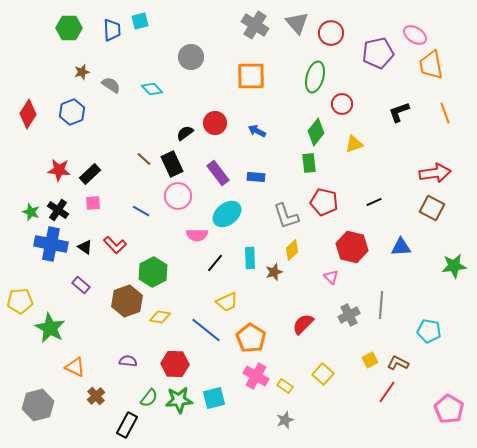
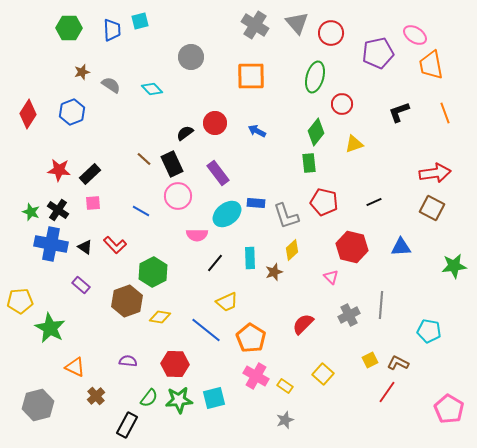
blue rectangle at (256, 177): moved 26 px down
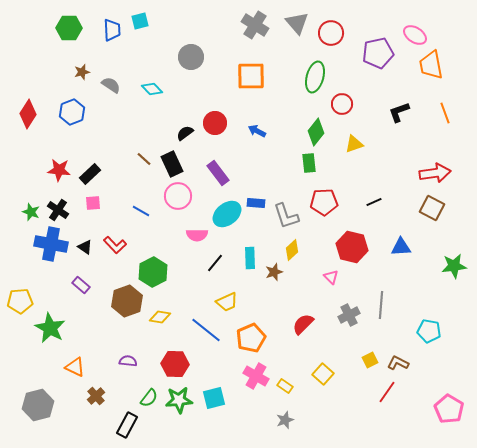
red pentagon at (324, 202): rotated 16 degrees counterclockwise
orange pentagon at (251, 338): rotated 16 degrees clockwise
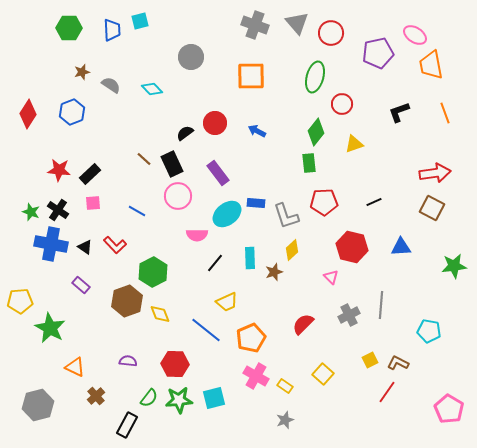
gray cross at (255, 25): rotated 12 degrees counterclockwise
blue line at (141, 211): moved 4 px left
yellow diamond at (160, 317): moved 3 px up; rotated 60 degrees clockwise
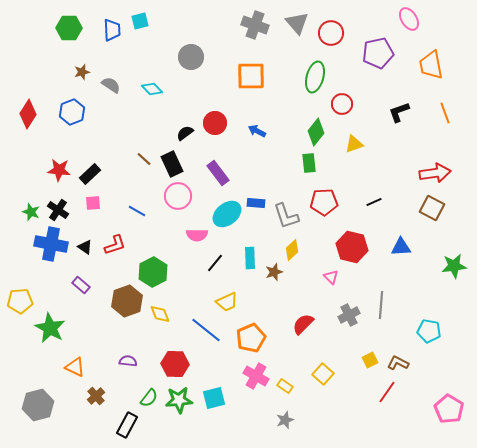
pink ellipse at (415, 35): moved 6 px left, 16 px up; rotated 25 degrees clockwise
red L-shape at (115, 245): rotated 65 degrees counterclockwise
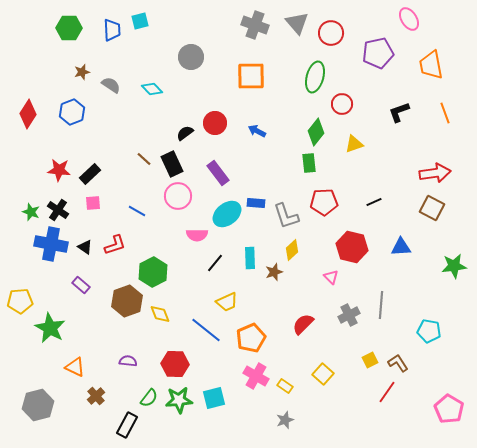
brown L-shape at (398, 363): rotated 30 degrees clockwise
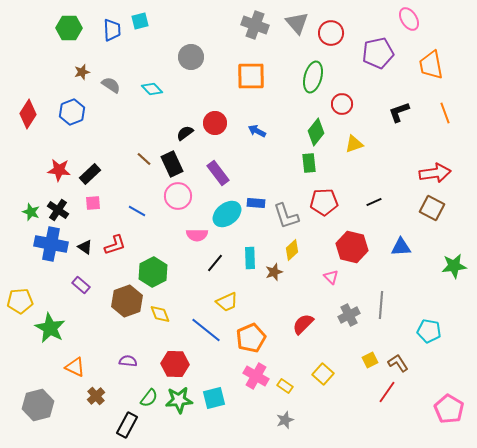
green ellipse at (315, 77): moved 2 px left
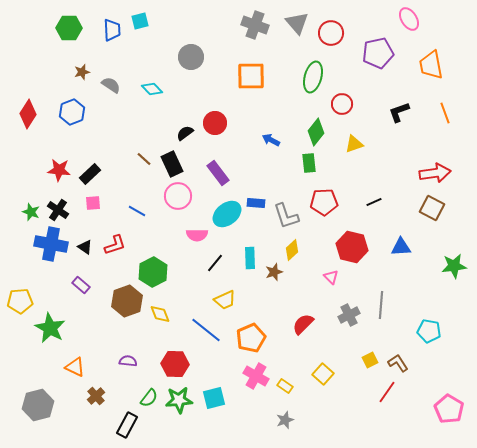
blue arrow at (257, 131): moved 14 px right, 9 px down
yellow trapezoid at (227, 302): moved 2 px left, 2 px up
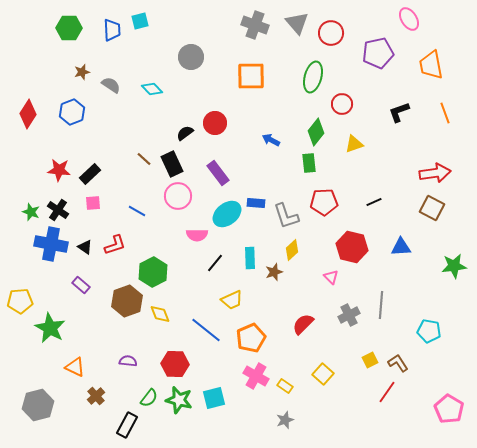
yellow trapezoid at (225, 300): moved 7 px right
green star at (179, 400): rotated 20 degrees clockwise
